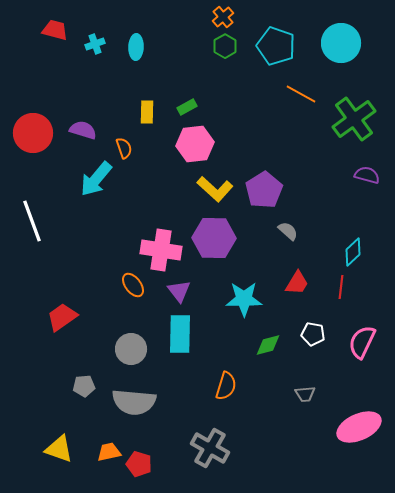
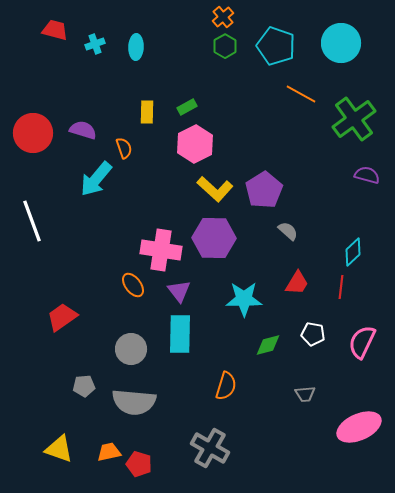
pink hexagon at (195, 144): rotated 21 degrees counterclockwise
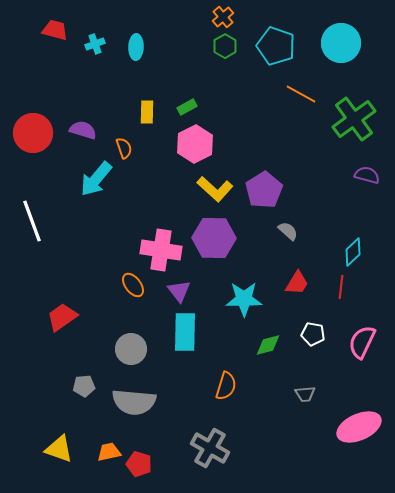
cyan rectangle at (180, 334): moved 5 px right, 2 px up
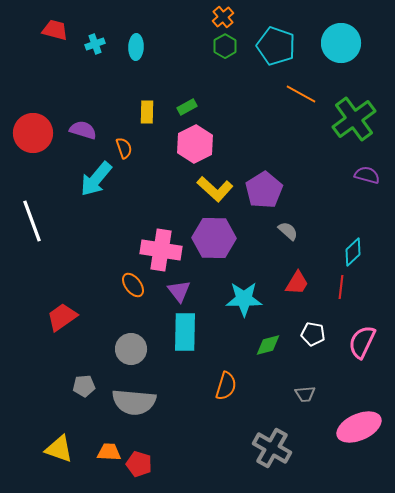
gray cross at (210, 448): moved 62 px right
orange trapezoid at (109, 452): rotated 15 degrees clockwise
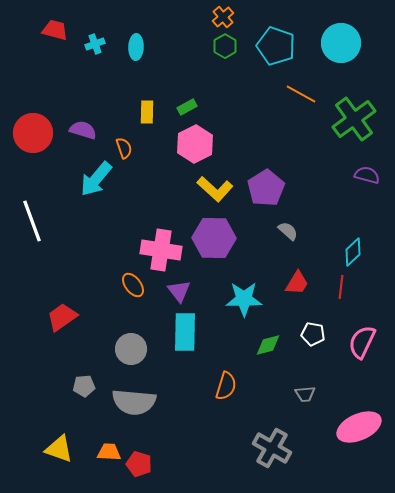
purple pentagon at (264, 190): moved 2 px right, 2 px up
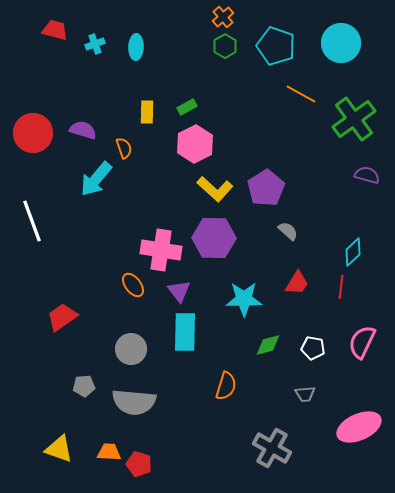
white pentagon at (313, 334): moved 14 px down
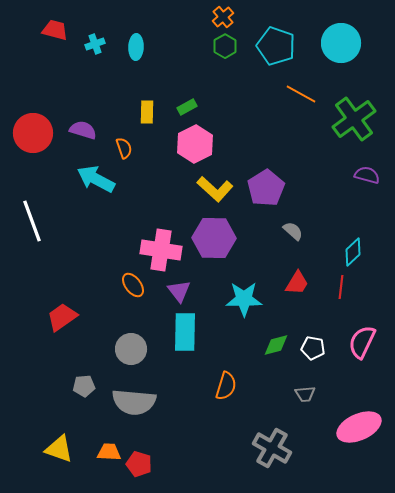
cyan arrow at (96, 179): rotated 78 degrees clockwise
gray semicircle at (288, 231): moved 5 px right
green diamond at (268, 345): moved 8 px right
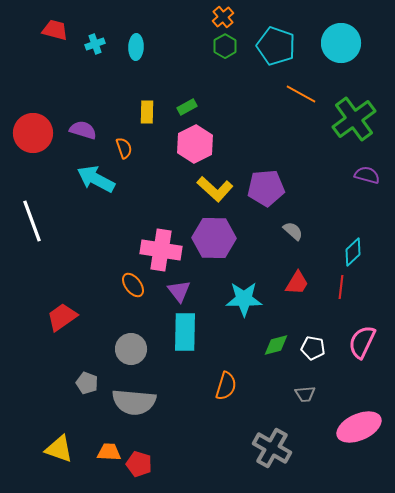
purple pentagon at (266, 188): rotated 27 degrees clockwise
gray pentagon at (84, 386): moved 3 px right, 3 px up; rotated 25 degrees clockwise
